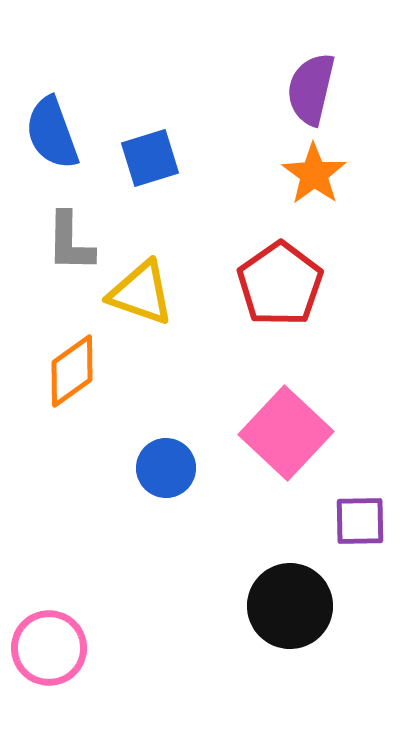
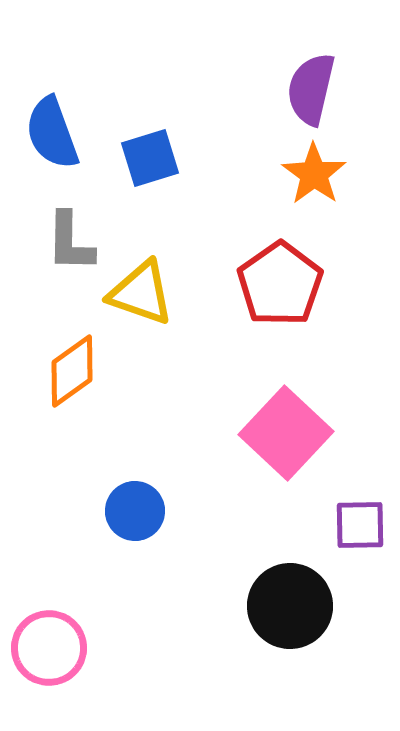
blue circle: moved 31 px left, 43 px down
purple square: moved 4 px down
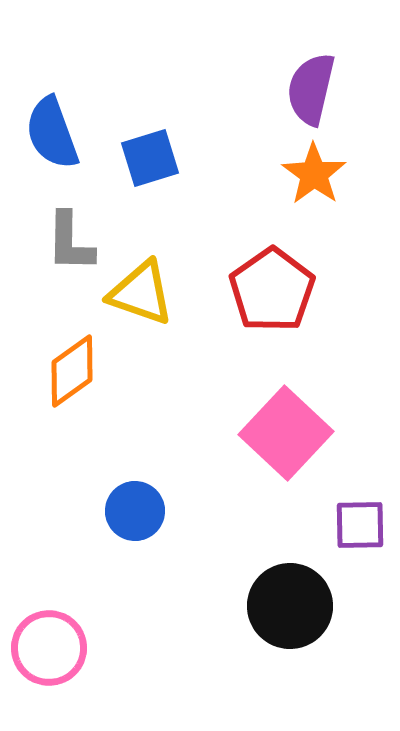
red pentagon: moved 8 px left, 6 px down
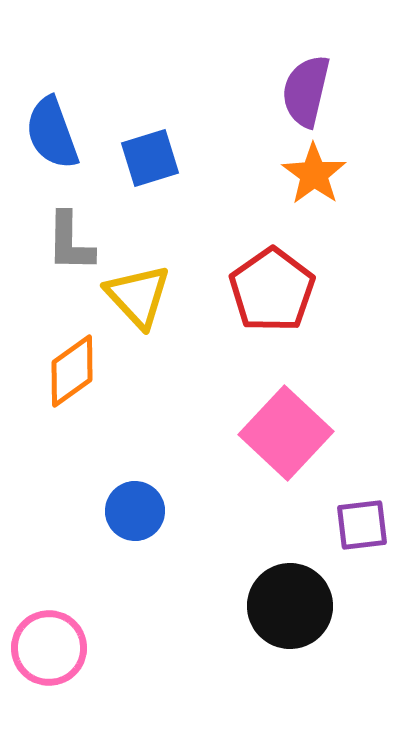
purple semicircle: moved 5 px left, 2 px down
yellow triangle: moved 3 px left, 3 px down; rotated 28 degrees clockwise
purple square: moved 2 px right; rotated 6 degrees counterclockwise
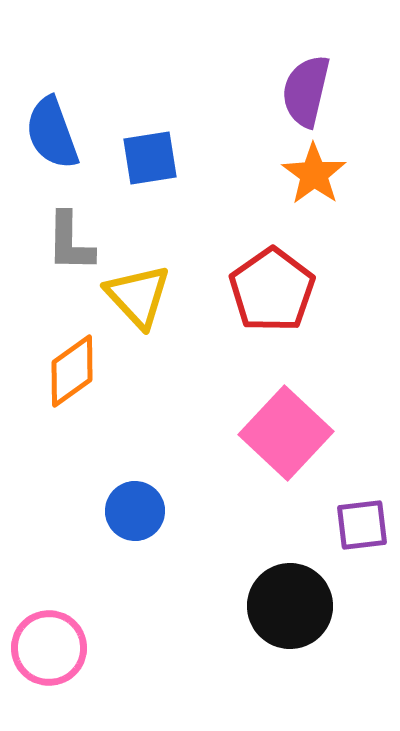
blue square: rotated 8 degrees clockwise
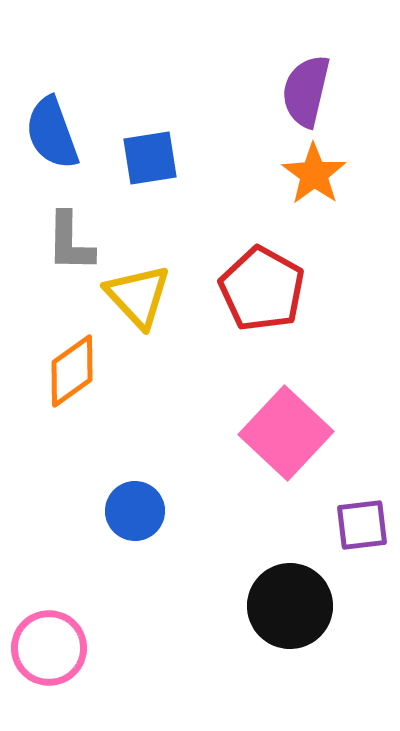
red pentagon: moved 10 px left, 1 px up; rotated 8 degrees counterclockwise
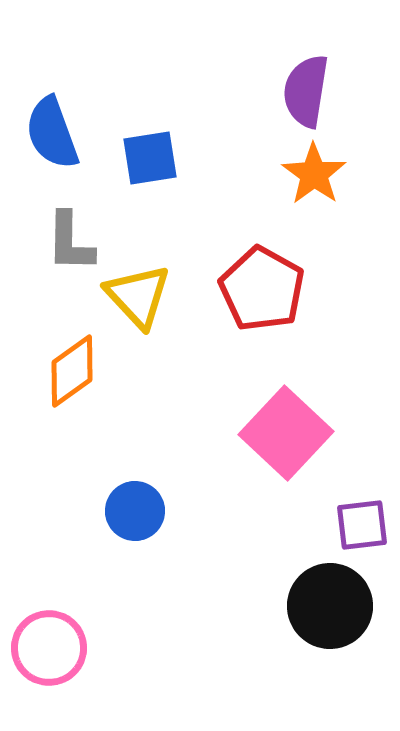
purple semicircle: rotated 4 degrees counterclockwise
black circle: moved 40 px right
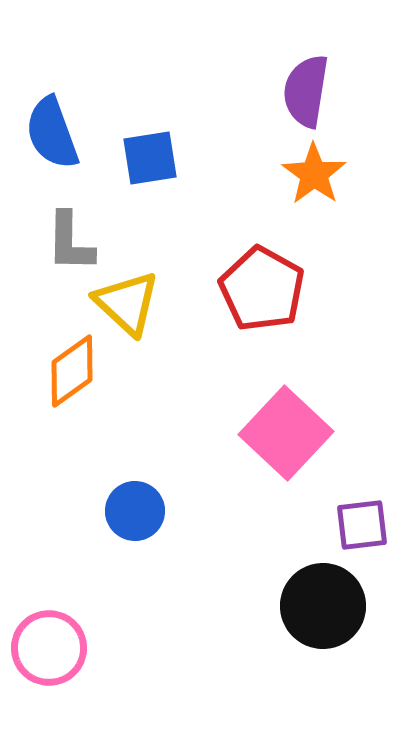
yellow triangle: moved 11 px left, 7 px down; rotated 4 degrees counterclockwise
black circle: moved 7 px left
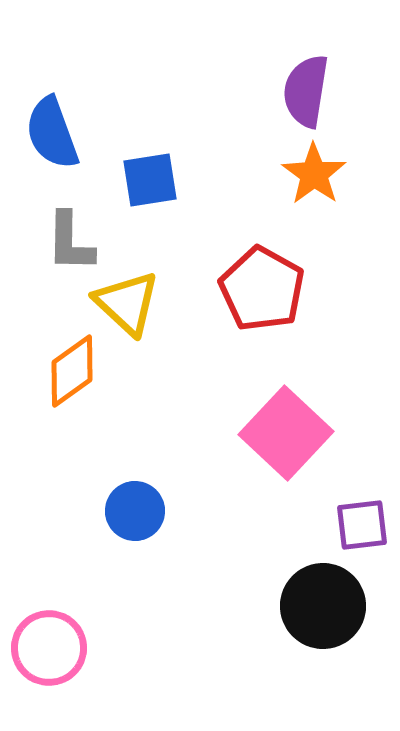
blue square: moved 22 px down
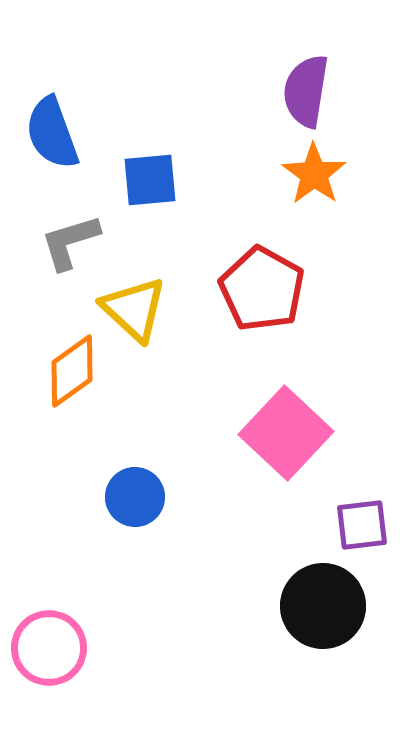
blue square: rotated 4 degrees clockwise
gray L-shape: rotated 72 degrees clockwise
yellow triangle: moved 7 px right, 6 px down
blue circle: moved 14 px up
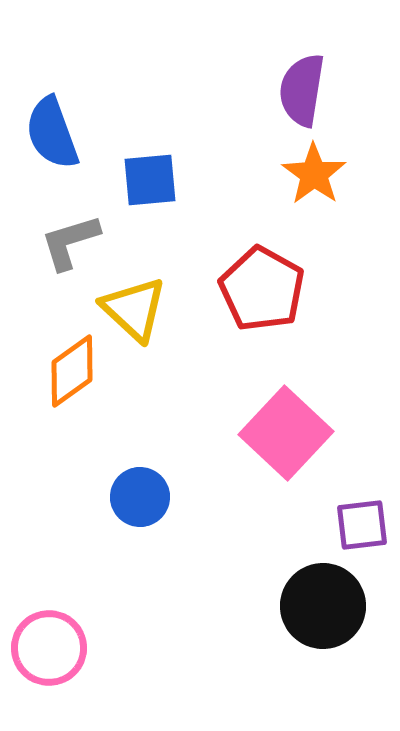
purple semicircle: moved 4 px left, 1 px up
blue circle: moved 5 px right
